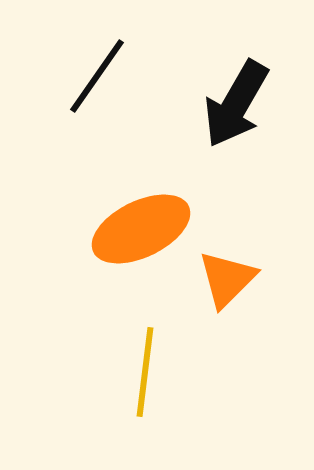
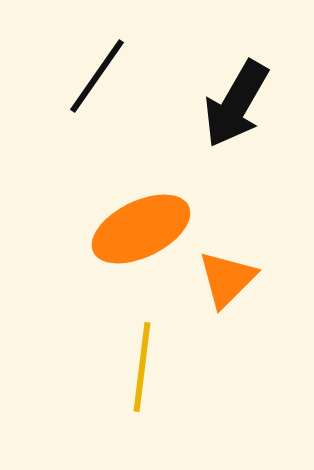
yellow line: moved 3 px left, 5 px up
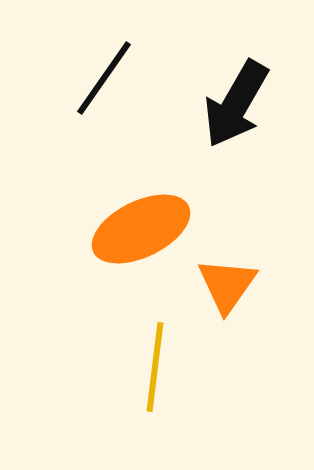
black line: moved 7 px right, 2 px down
orange triangle: moved 6 px down; rotated 10 degrees counterclockwise
yellow line: moved 13 px right
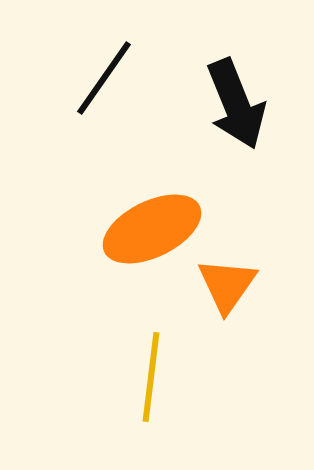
black arrow: rotated 52 degrees counterclockwise
orange ellipse: moved 11 px right
yellow line: moved 4 px left, 10 px down
